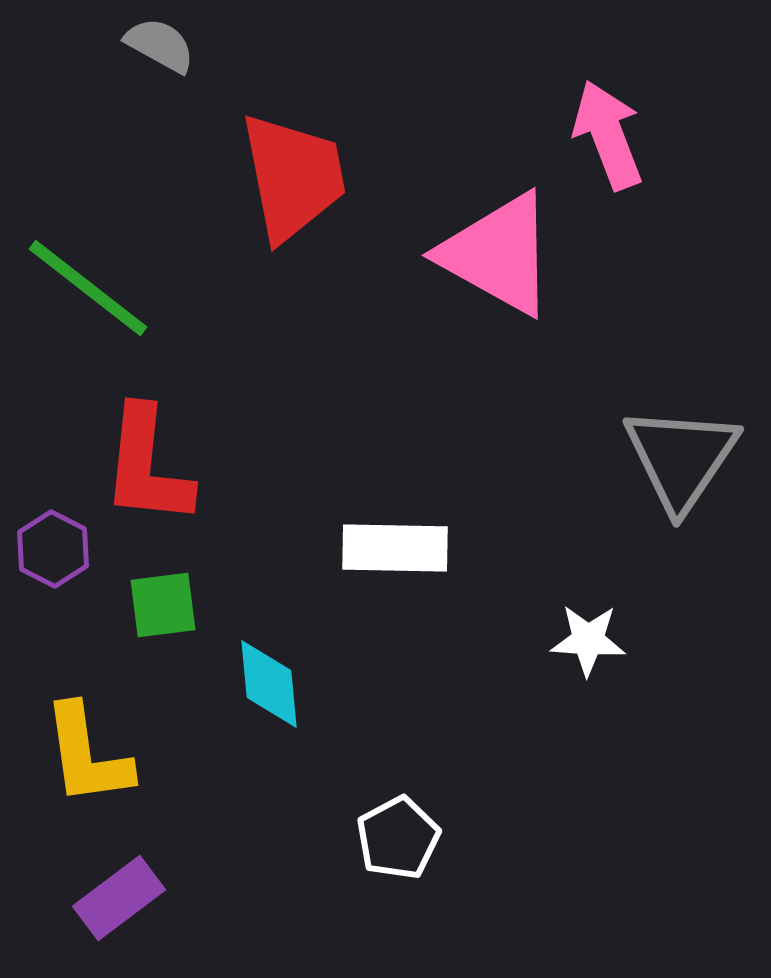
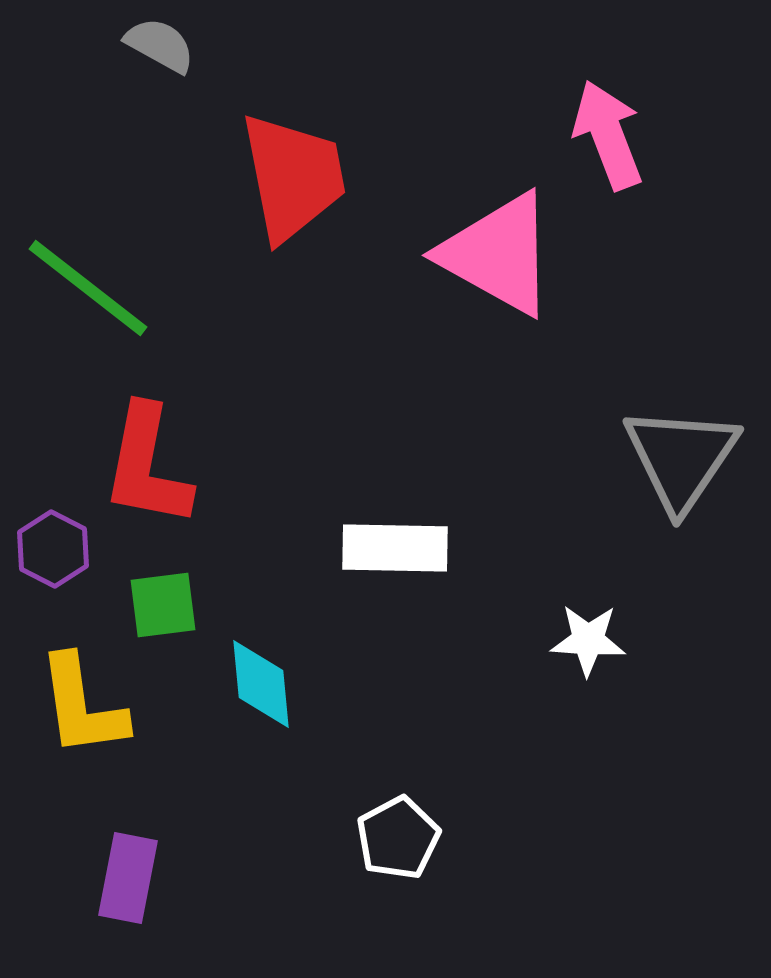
red L-shape: rotated 5 degrees clockwise
cyan diamond: moved 8 px left
yellow L-shape: moved 5 px left, 49 px up
purple rectangle: moved 9 px right, 20 px up; rotated 42 degrees counterclockwise
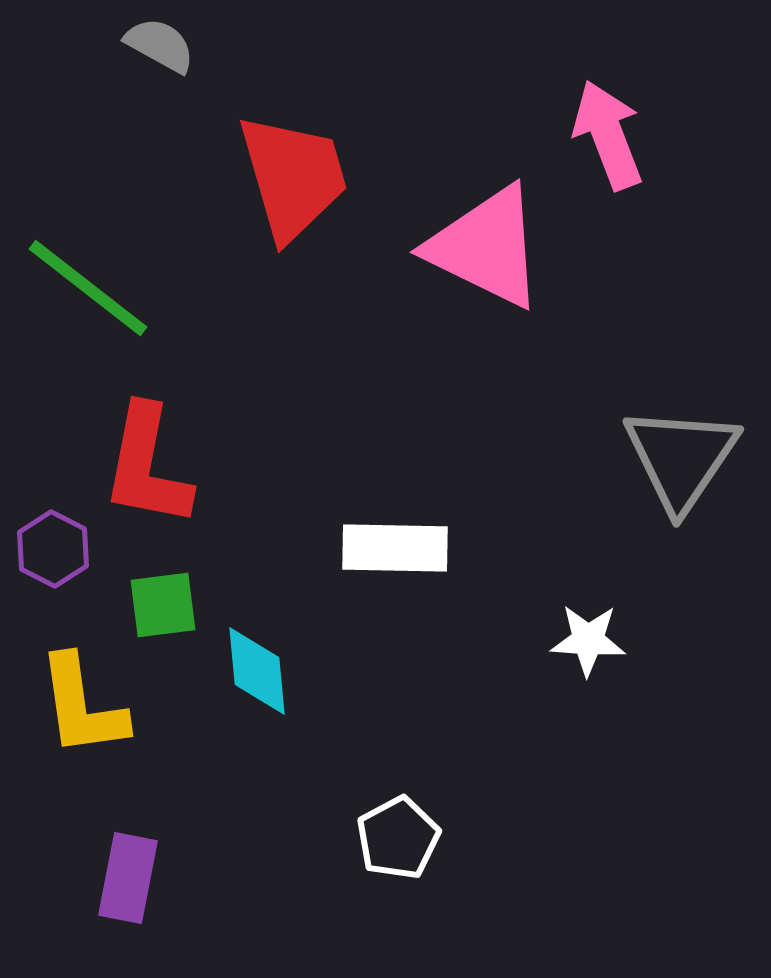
red trapezoid: rotated 5 degrees counterclockwise
pink triangle: moved 12 px left, 7 px up; rotated 3 degrees counterclockwise
cyan diamond: moved 4 px left, 13 px up
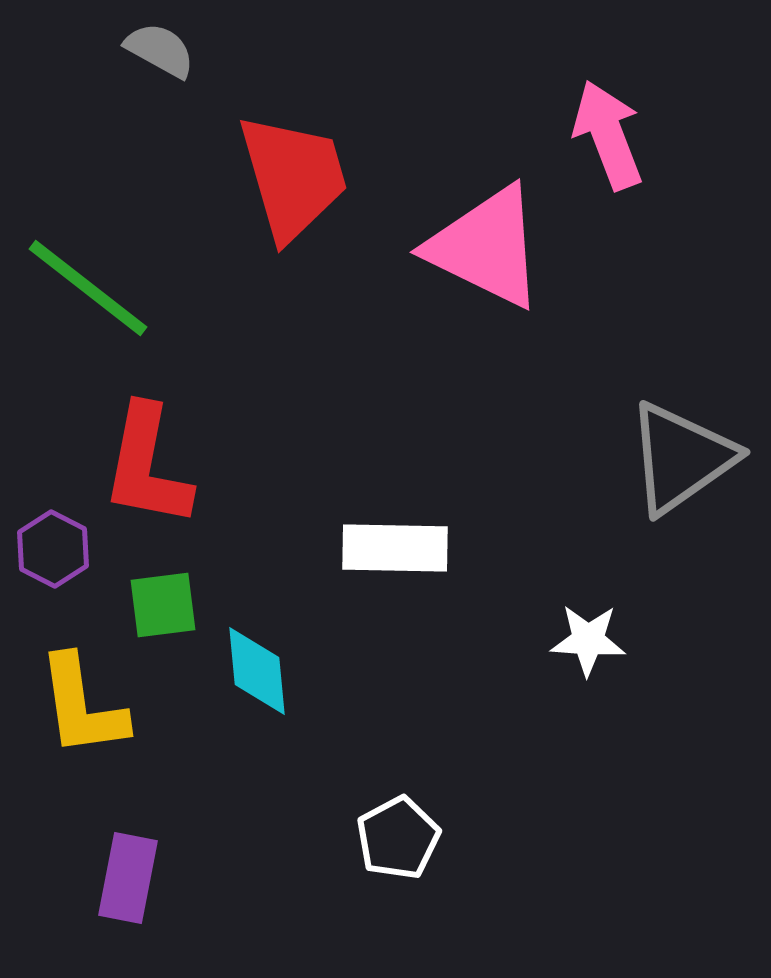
gray semicircle: moved 5 px down
gray triangle: rotated 21 degrees clockwise
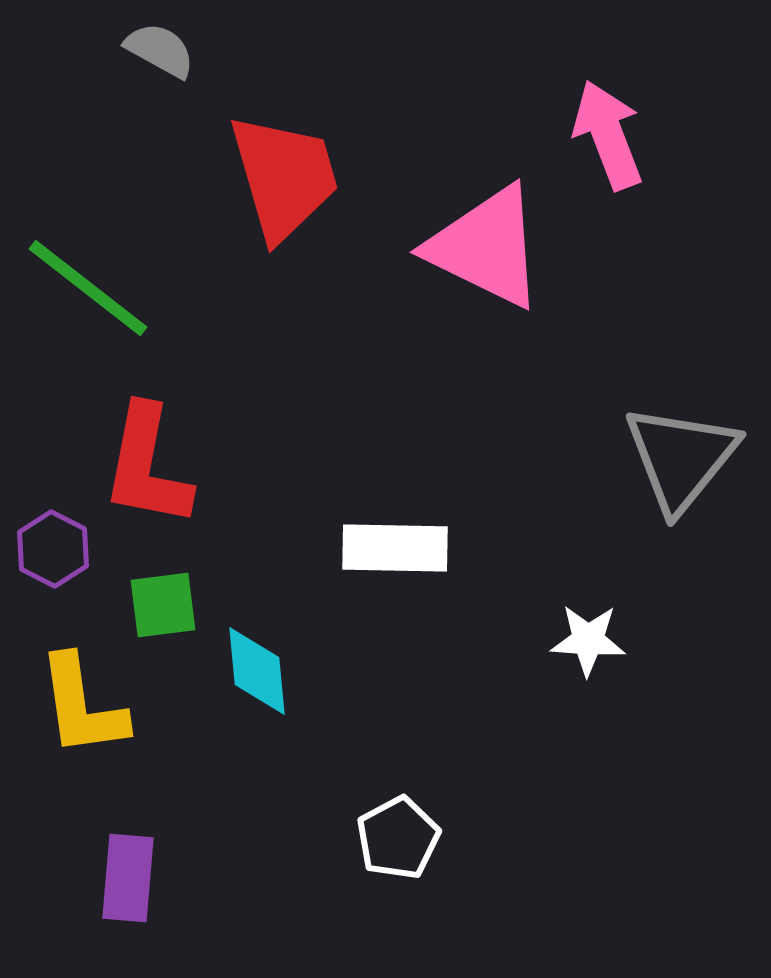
red trapezoid: moved 9 px left
gray triangle: rotated 16 degrees counterclockwise
purple rectangle: rotated 6 degrees counterclockwise
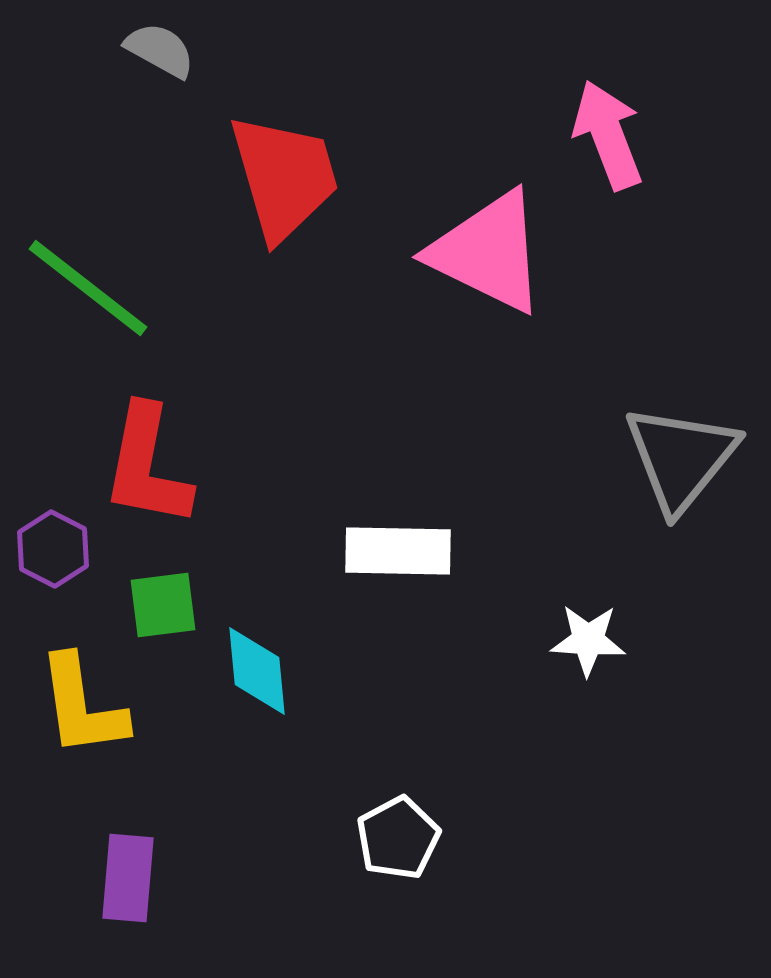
pink triangle: moved 2 px right, 5 px down
white rectangle: moved 3 px right, 3 px down
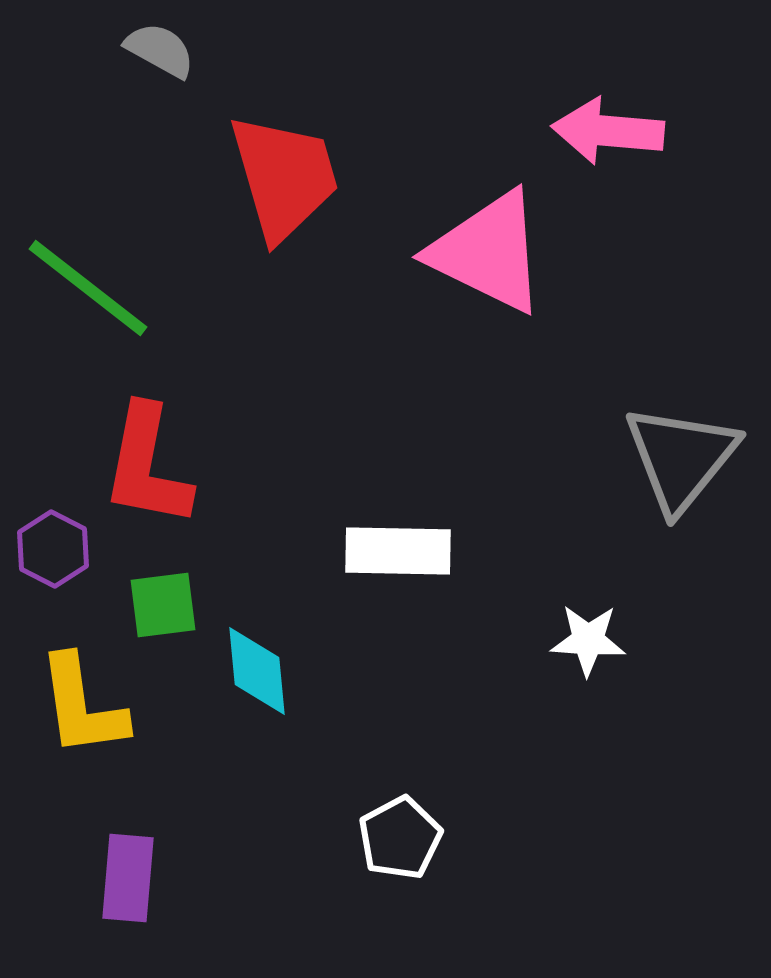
pink arrow: moved 4 px up; rotated 64 degrees counterclockwise
white pentagon: moved 2 px right
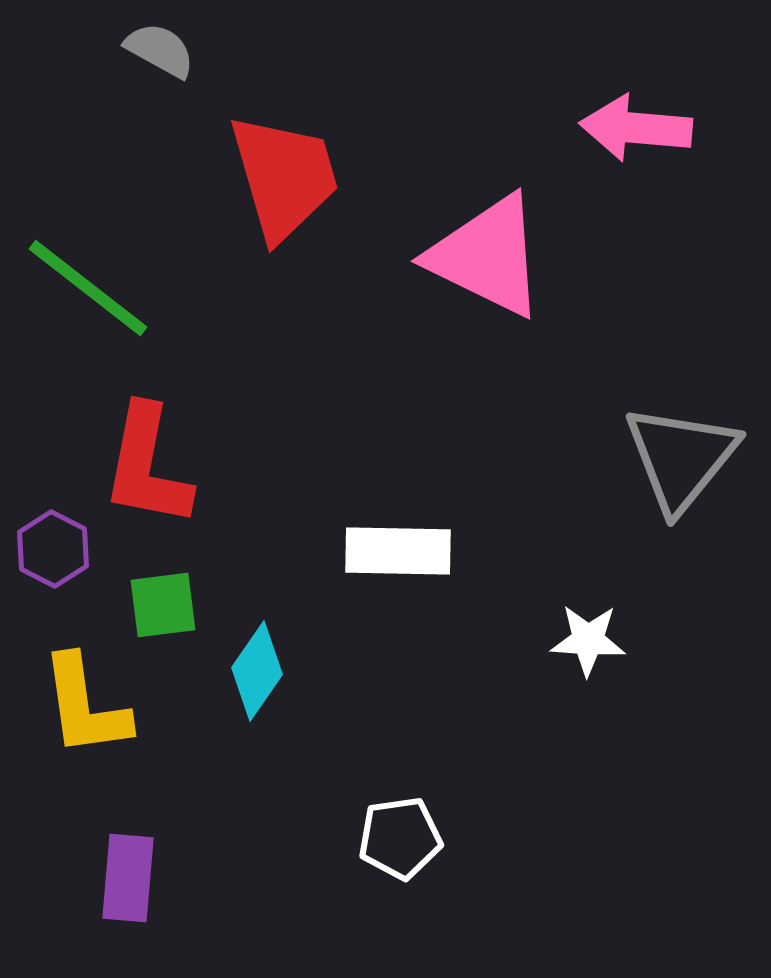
pink arrow: moved 28 px right, 3 px up
pink triangle: moved 1 px left, 4 px down
cyan diamond: rotated 40 degrees clockwise
yellow L-shape: moved 3 px right
white pentagon: rotated 20 degrees clockwise
